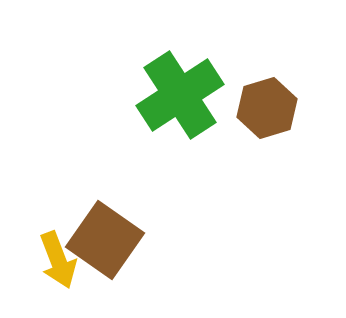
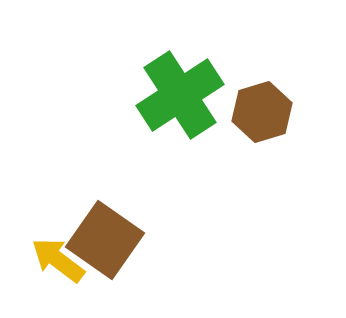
brown hexagon: moved 5 px left, 4 px down
yellow arrow: rotated 148 degrees clockwise
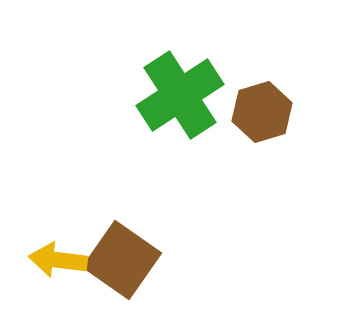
brown square: moved 17 px right, 20 px down
yellow arrow: rotated 30 degrees counterclockwise
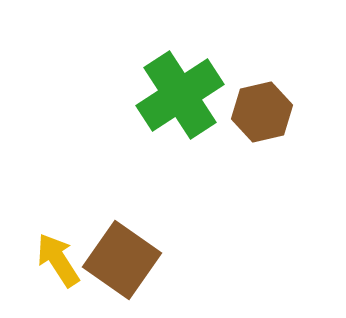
brown hexagon: rotated 4 degrees clockwise
yellow arrow: rotated 50 degrees clockwise
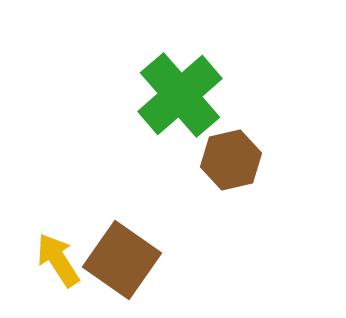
green cross: rotated 8 degrees counterclockwise
brown hexagon: moved 31 px left, 48 px down
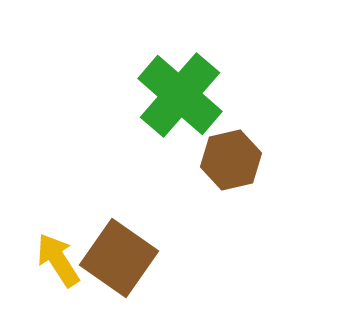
green cross: rotated 8 degrees counterclockwise
brown square: moved 3 px left, 2 px up
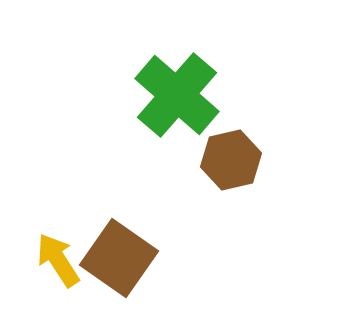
green cross: moved 3 px left
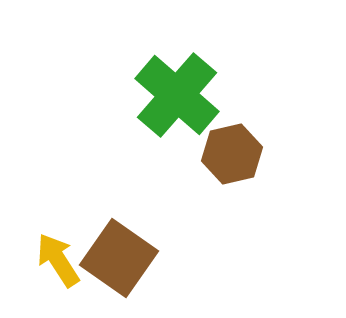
brown hexagon: moved 1 px right, 6 px up
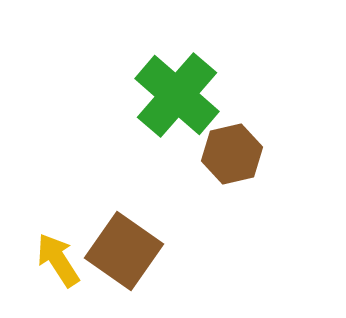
brown square: moved 5 px right, 7 px up
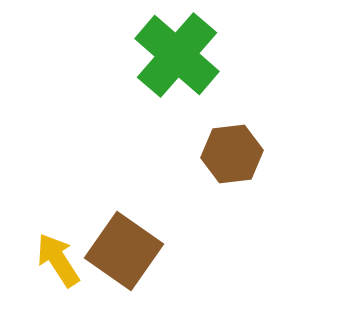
green cross: moved 40 px up
brown hexagon: rotated 6 degrees clockwise
